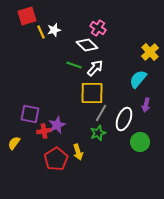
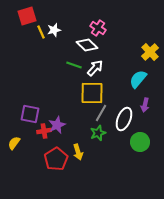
purple arrow: moved 1 px left
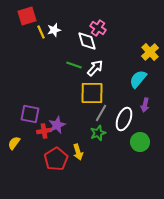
white diamond: moved 4 px up; rotated 30 degrees clockwise
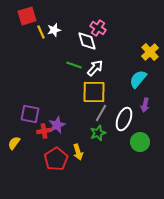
yellow square: moved 2 px right, 1 px up
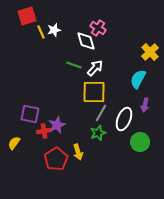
white diamond: moved 1 px left
cyan semicircle: rotated 12 degrees counterclockwise
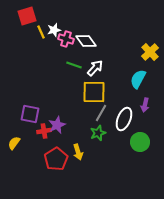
pink cross: moved 32 px left, 11 px down; rotated 14 degrees counterclockwise
white diamond: rotated 20 degrees counterclockwise
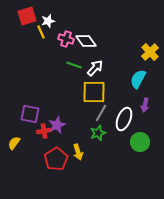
white star: moved 6 px left, 9 px up
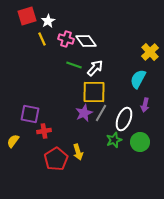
white star: rotated 16 degrees counterclockwise
yellow line: moved 1 px right, 7 px down
purple star: moved 27 px right, 12 px up
green star: moved 16 px right, 7 px down
yellow semicircle: moved 1 px left, 2 px up
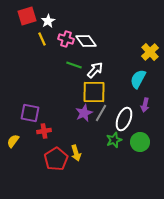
white arrow: moved 2 px down
purple square: moved 1 px up
yellow arrow: moved 2 px left, 1 px down
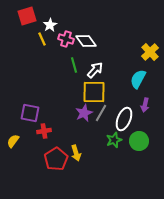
white star: moved 2 px right, 4 px down
green line: rotated 56 degrees clockwise
green circle: moved 1 px left, 1 px up
